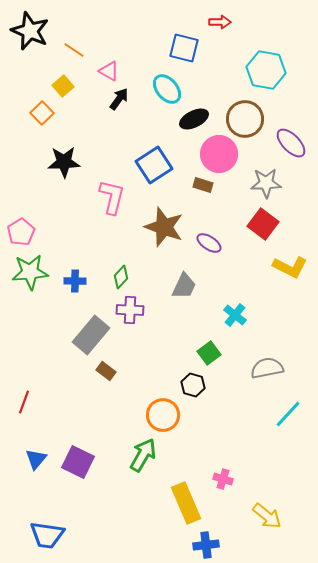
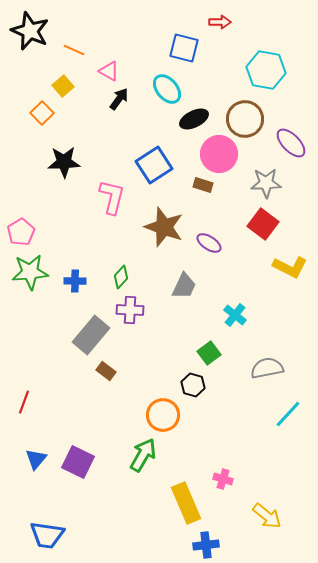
orange line at (74, 50): rotated 10 degrees counterclockwise
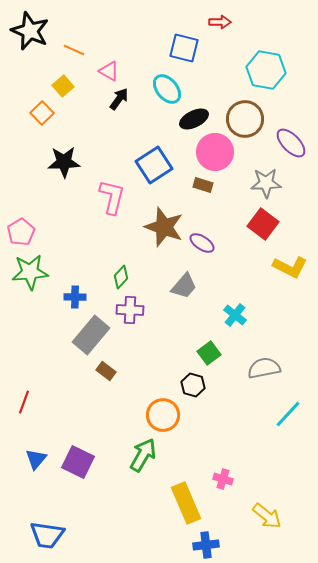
pink circle at (219, 154): moved 4 px left, 2 px up
purple ellipse at (209, 243): moved 7 px left
blue cross at (75, 281): moved 16 px down
gray trapezoid at (184, 286): rotated 16 degrees clockwise
gray semicircle at (267, 368): moved 3 px left
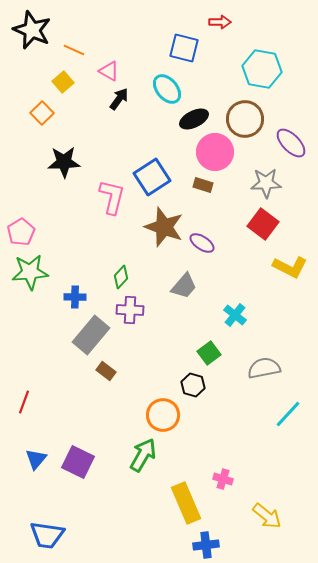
black star at (30, 31): moved 2 px right, 1 px up
cyan hexagon at (266, 70): moved 4 px left, 1 px up
yellow square at (63, 86): moved 4 px up
blue square at (154, 165): moved 2 px left, 12 px down
